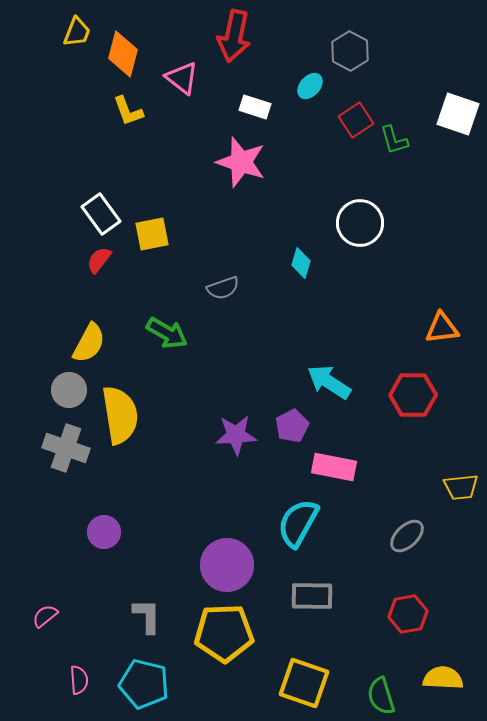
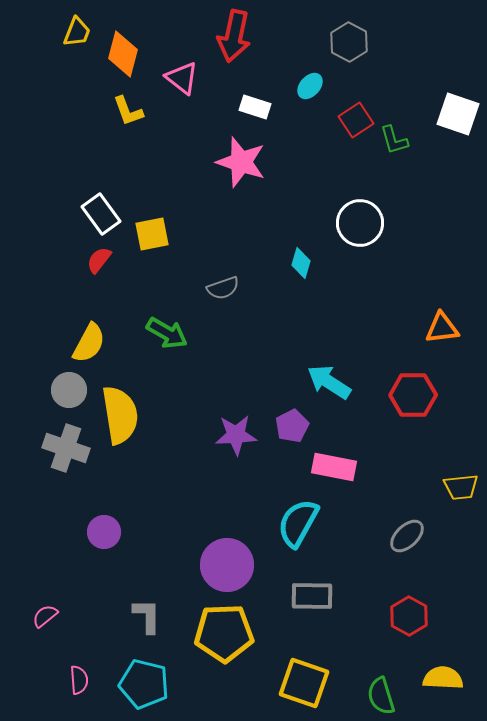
gray hexagon at (350, 51): moved 1 px left, 9 px up
red hexagon at (408, 614): moved 1 px right, 2 px down; rotated 21 degrees counterclockwise
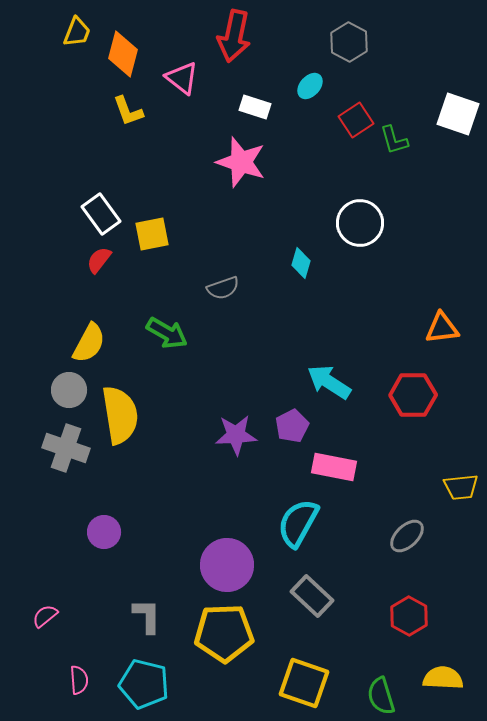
gray rectangle at (312, 596): rotated 42 degrees clockwise
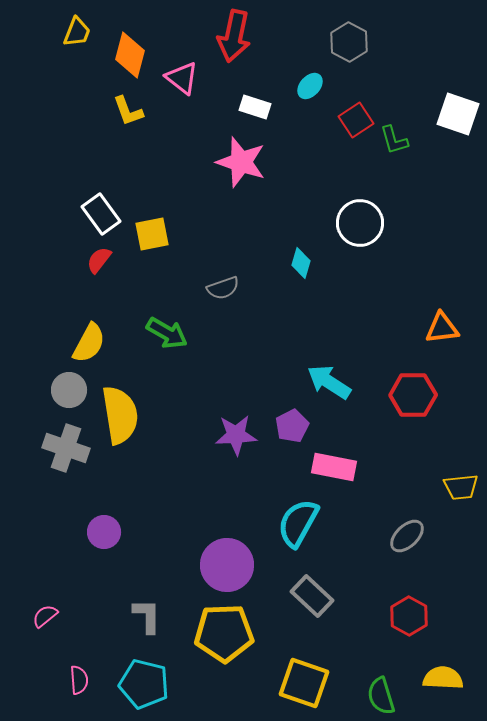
orange diamond at (123, 54): moved 7 px right, 1 px down
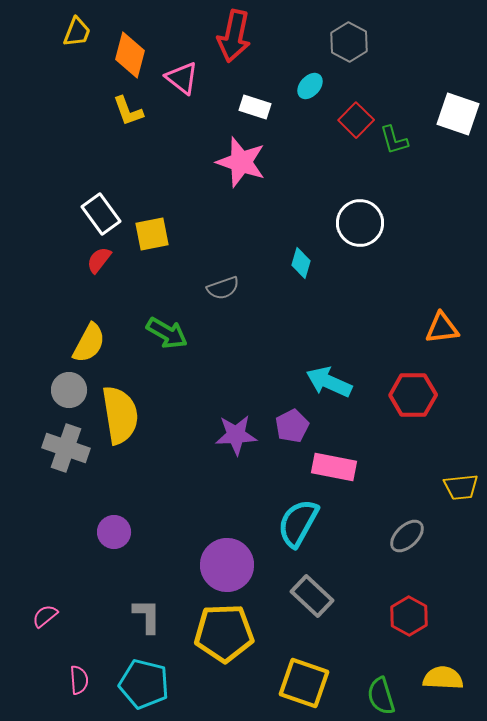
red square at (356, 120): rotated 12 degrees counterclockwise
cyan arrow at (329, 382): rotated 9 degrees counterclockwise
purple circle at (104, 532): moved 10 px right
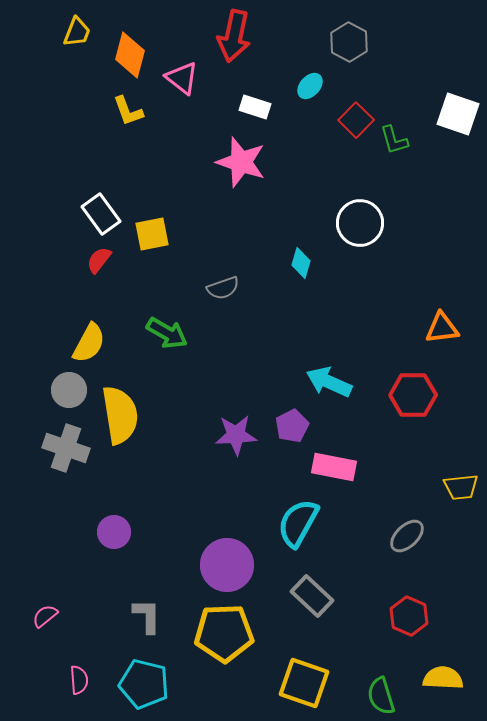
red hexagon at (409, 616): rotated 6 degrees counterclockwise
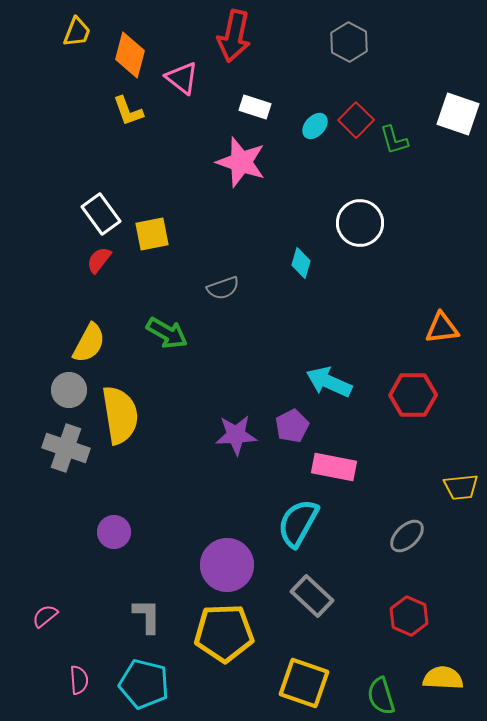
cyan ellipse at (310, 86): moved 5 px right, 40 px down
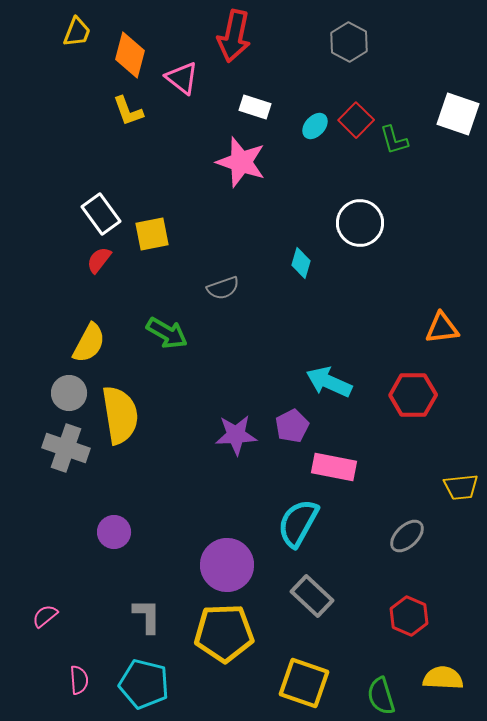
gray circle at (69, 390): moved 3 px down
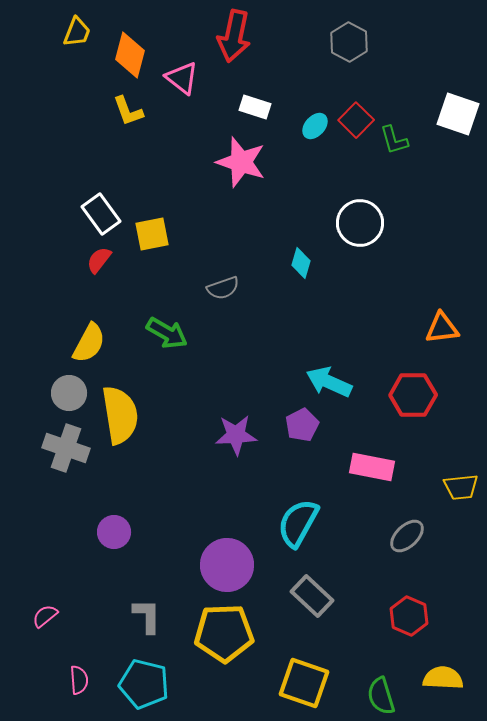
purple pentagon at (292, 426): moved 10 px right, 1 px up
pink rectangle at (334, 467): moved 38 px right
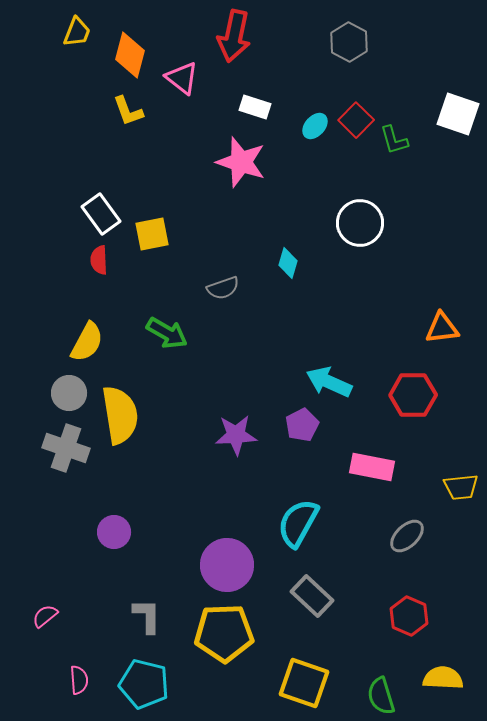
red semicircle at (99, 260): rotated 40 degrees counterclockwise
cyan diamond at (301, 263): moved 13 px left
yellow semicircle at (89, 343): moved 2 px left, 1 px up
